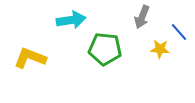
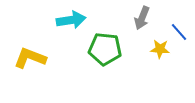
gray arrow: moved 1 px down
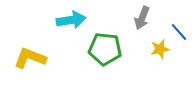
yellow star: rotated 18 degrees counterclockwise
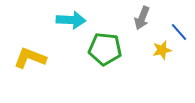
cyan arrow: rotated 12 degrees clockwise
yellow star: moved 2 px right, 1 px down
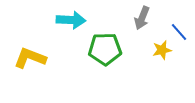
green pentagon: rotated 8 degrees counterclockwise
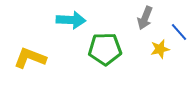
gray arrow: moved 3 px right
yellow star: moved 2 px left, 1 px up
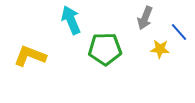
cyan arrow: rotated 116 degrees counterclockwise
yellow star: rotated 18 degrees clockwise
yellow L-shape: moved 2 px up
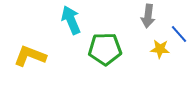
gray arrow: moved 3 px right, 2 px up; rotated 15 degrees counterclockwise
blue line: moved 2 px down
